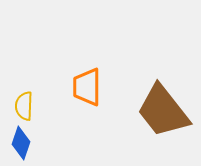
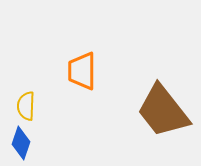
orange trapezoid: moved 5 px left, 16 px up
yellow semicircle: moved 2 px right
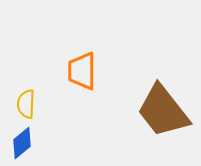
yellow semicircle: moved 2 px up
blue diamond: moved 1 px right; rotated 32 degrees clockwise
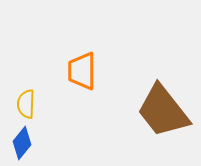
blue diamond: rotated 12 degrees counterclockwise
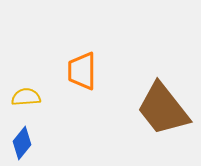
yellow semicircle: moved 7 px up; rotated 84 degrees clockwise
brown trapezoid: moved 2 px up
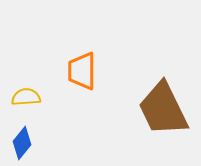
brown trapezoid: rotated 12 degrees clockwise
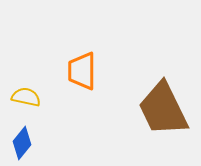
yellow semicircle: rotated 16 degrees clockwise
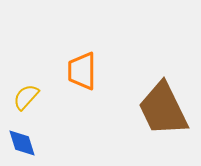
yellow semicircle: rotated 60 degrees counterclockwise
blue diamond: rotated 56 degrees counterclockwise
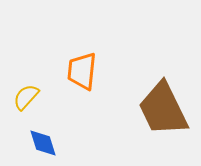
orange trapezoid: rotated 6 degrees clockwise
blue diamond: moved 21 px right
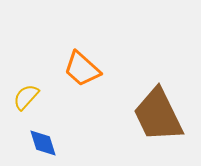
orange trapezoid: moved 2 px up; rotated 54 degrees counterclockwise
brown trapezoid: moved 5 px left, 6 px down
